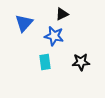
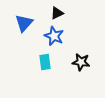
black triangle: moved 5 px left, 1 px up
blue star: rotated 12 degrees clockwise
black star: rotated 12 degrees clockwise
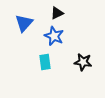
black star: moved 2 px right
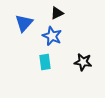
blue star: moved 2 px left
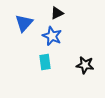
black star: moved 2 px right, 3 px down
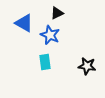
blue triangle: rotated 42 degrees counterclockwise
blue star: moved 2 px left, 1 px up
black star: moved 2 px right, 1 px down
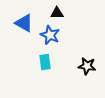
black triangle: rotated 24 degrees clockwise
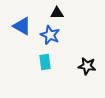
blue triangle: moved 2 px left, 3 px down
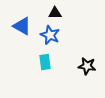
black triangle: moved 2 px left
